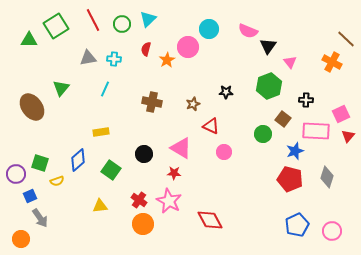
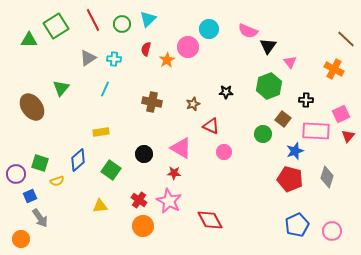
gray triangle at (88, 58): rotated 24 degrees counterclockwise
orange cross at (332, 62): moved 2 px right, 7 px down
orange circle at (143, 224): moved 2 px down
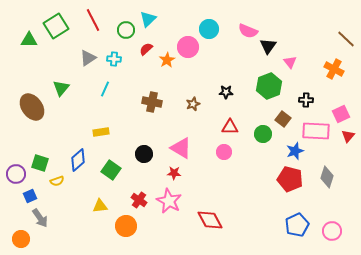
green circle at (122, 24): moved 4 px right, 6 px down
red semicircle at (146, 49): rotated 32 degrees clockwise
red triangle at (211, 126): moved 19 px right, 1 px down; rotated 24 degrees counterclockwise
orange circle at (143, 226): moved 17 px left
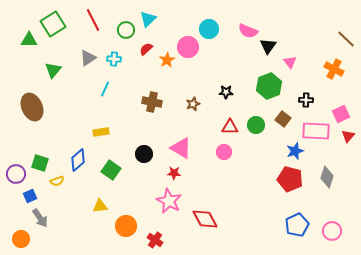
green square at (56, 26): moved 3 px left, 2 px up
green triangle at (61, 88): moved 8 px left, 18 px up
brown ellipse at (32, 107): rotated 12 degrees clockwise
green circle at (263, 134): moved 7 px left, 9 px up
red cross at (139, 200): moved 16 px right, 40 px down
red diamond at (210, 220): moved 5 px left, 1 px up
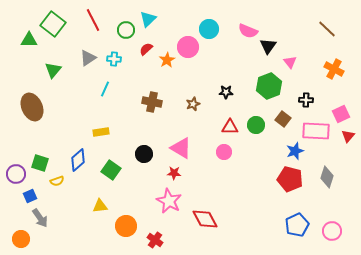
green square at (53, 24): rotated 20 degrees counterclockwise
brown line at (346, 39): moved 19 px left, 10 px up
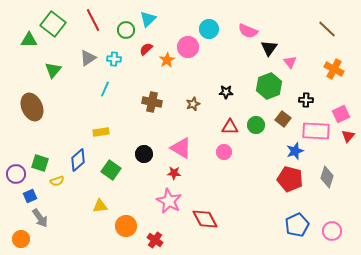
black triangle at (268, 46): moved 1 px right, 2 px down
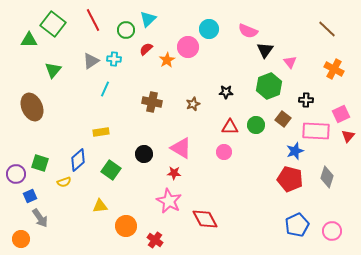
black triangle at (269, 48): moved 4 px left, 2 px down
gray triangle at (88, 58): moved 3 px right, 3 px down
yellow semicircle at (57, 181): moved 7 px right, 1 px down
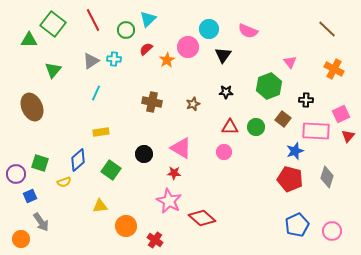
black triangle at (265, 50): moved 42 px left, 5 px down
cyan line at (105, 89): moved 9 px left, 4 px down
green circle at (256, 125): moved 2 px down
gray arrow at (40, 218): moved 1 px right, 4 px down
red diamond at (205, 219): moved 3 px left, 1 px up; rotated 20 degrees counterclockwise
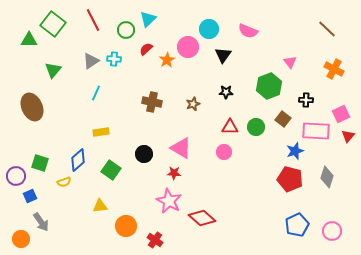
purple circle at (16, 174): moved 2 px down
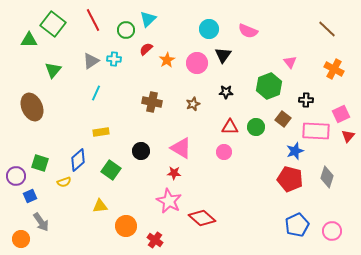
pink circle at (188, 47): moved 9 px right, 16 px down
black circle at (144, 154): moved 3 px left, 3 px up
